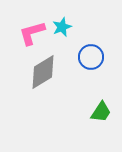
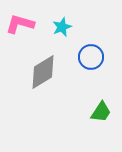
pink L-shape: moved 12 px left, 9 px up; rotated 32 degrees clockwise
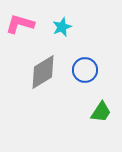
blue circle: moved 6 px left, 13 px down
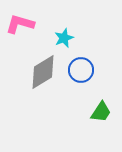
cyan star: moved 2 px right, 11 px down
blue circle: moved 4 px left
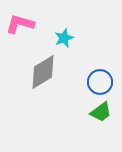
blue circle: moved 19 px right, 12 px down
green trapezoid: rotated 20 degrees clockwise
